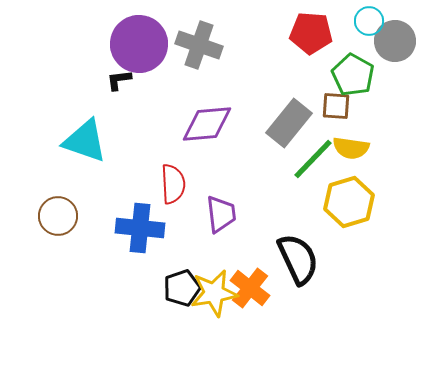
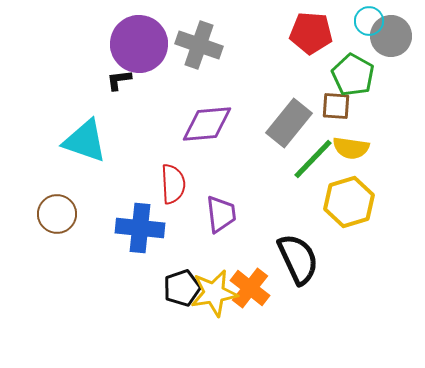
gray circle: moved 4 px left, 5 px up
brown circle: moved 1 px left, 2 px up
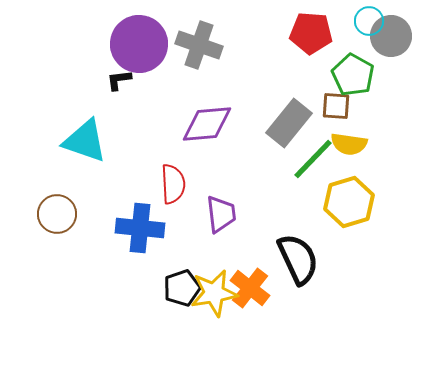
yellow semicircle: moved 2 px left, 4 px up
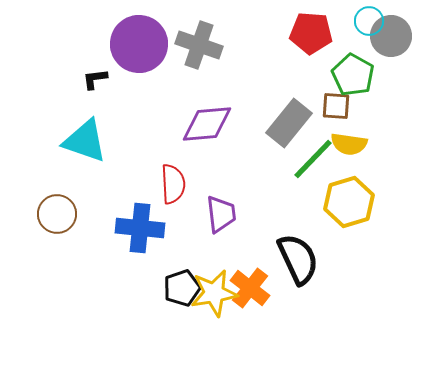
black L-shape: moved 24 px left, 1 px up
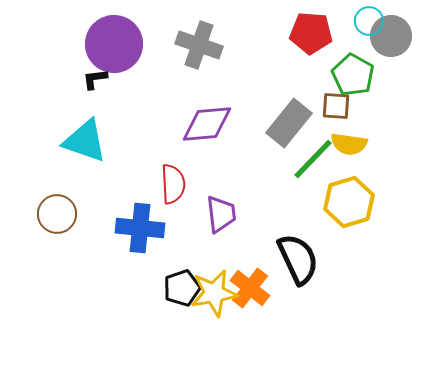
purple circle: moved 25 px left
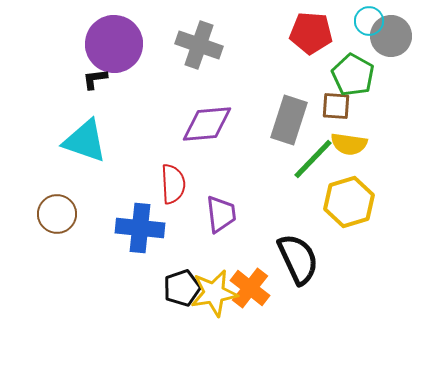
gray rectangle: moved 3 px up; rotated 21 degrees counterclockwise
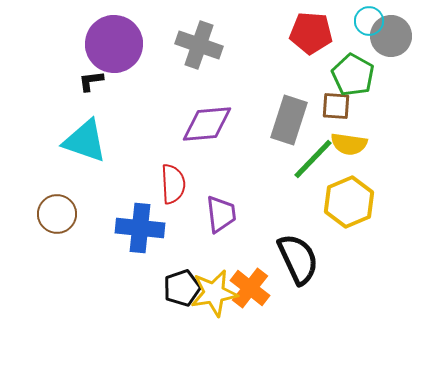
black L-shape: moved 4 px left, 2 px down
yellow hexagon: rotated 6 degrees counterclockwise
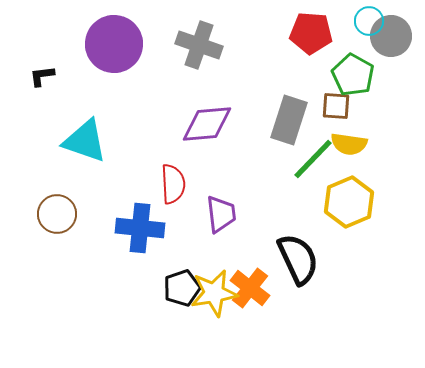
black L-shape: moved 49 px left, 5 px up
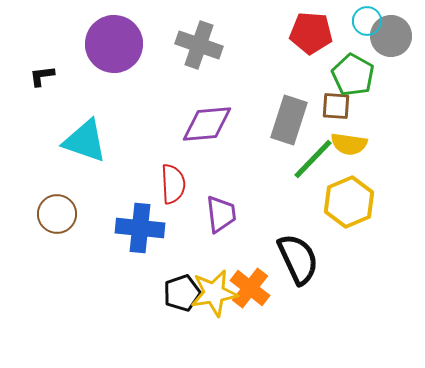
cyan circle: moved 2 px left
black pentagon: moved 5 px down
